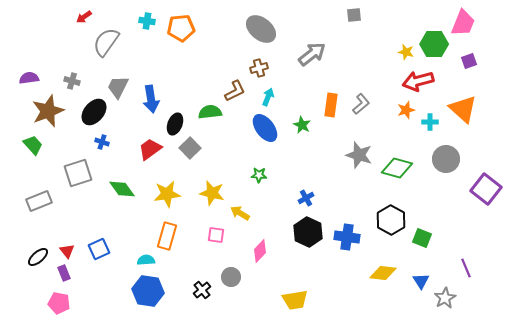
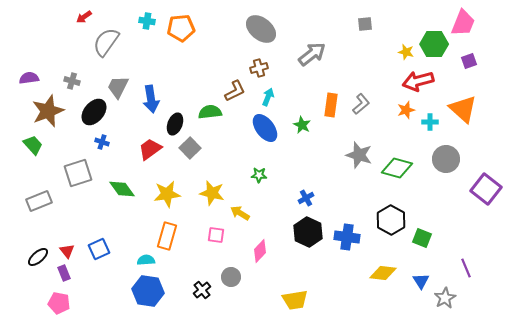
gray square at (354, 15): moved 11 px right, 9 px down
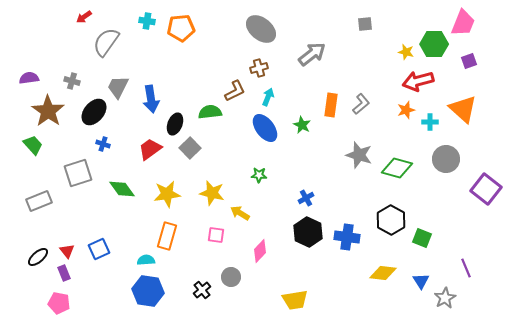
brown star at (48, 111): rotated 16 degrees counterclockwise
blue cross at (102, 142): moved 1 px right, 2 px down
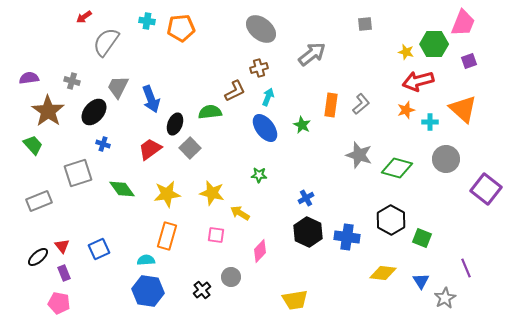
blue arrow at (151, 99): rotated 12 degrees counterclockwise
red triangle at (67, 251): moved 5 px left, 5 px up
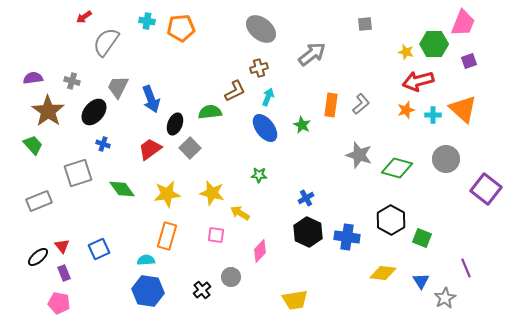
purple semicircle at (29, 78): moved 4 px right
cyan cross at (430, 122): moved 3 px right, 7 px up
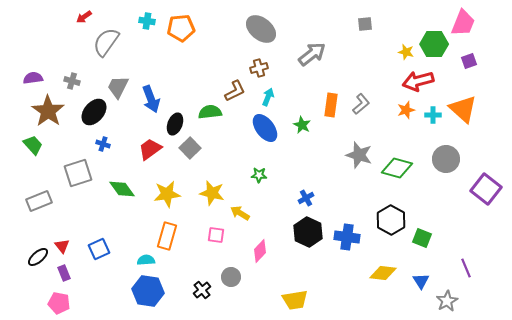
gray star at (445, 298): moved 2 px right, 3 px down
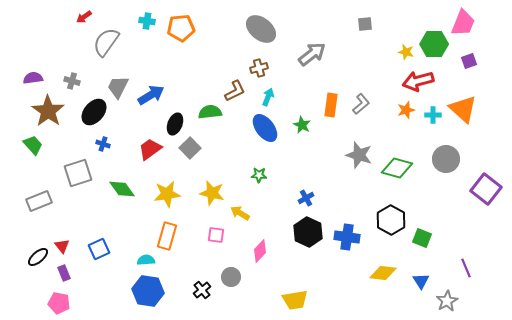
blue arrow at (151, 99): moved 4 px up; rotated 100 degrees counterclockwise
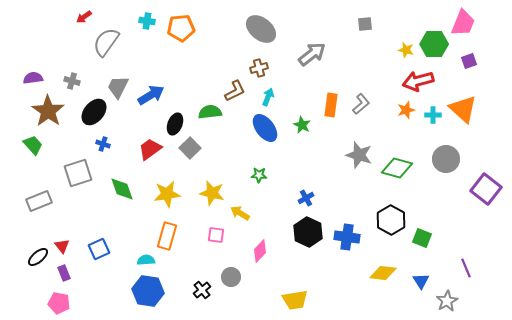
yellow star at (406, 52): moved 2 px up
green diamond at (122, 189): rotated 16 degrees clockwise
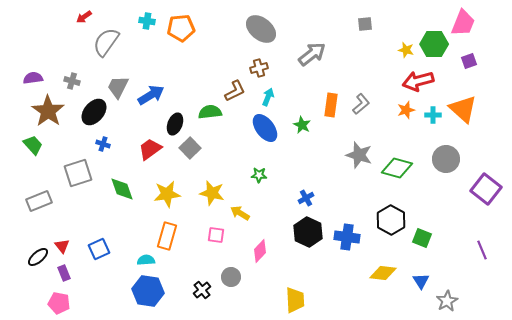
purple line at (466, 268): moved 16 px right, 18 px up
yellow trapezoid at (295, 300): rotated 84 degrees counterclockwise
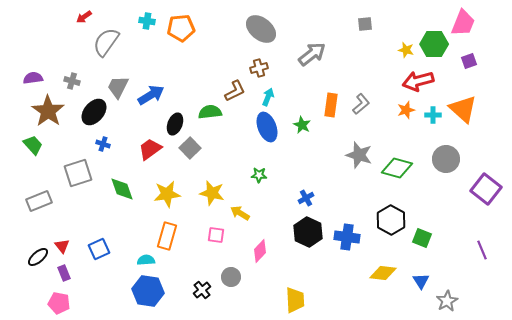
blue ellipse at (265, 128): moved 2 px right, 1 px up; rotated 16 degrees clockwise
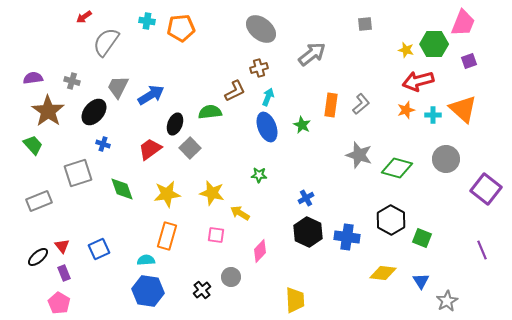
pink pentagon at (59, 303): rotated 20 degrees clockwise
